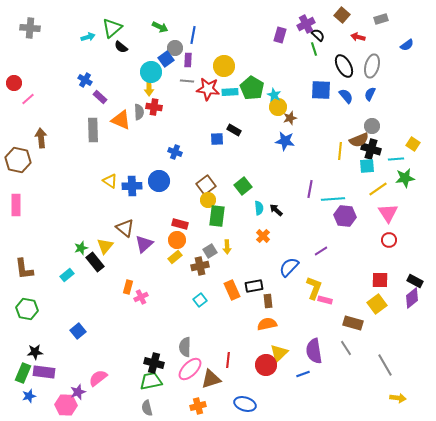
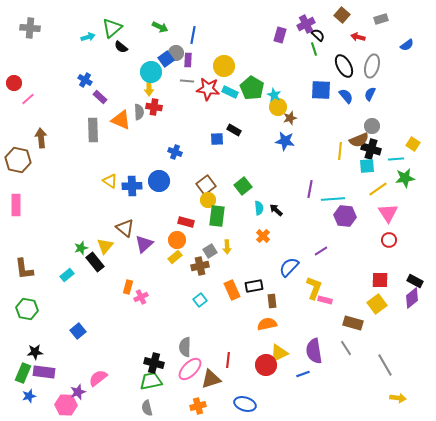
gray circle at (175, 48): moved 1 px right, 5 px down
cyan rectangle at (230, 92): rotated 28 degrees clockwise
red rectangle at (180, 224): moved 6 px right, 2 px up
brown rectangle at (268, 301): moved 4 px right
yellow triangle at (279, 353): rotated 18 degrees clockwise
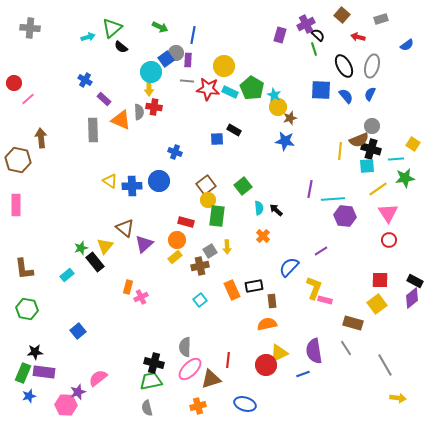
purple rectangle at (100, 97): moved 4 px right, 2 px down
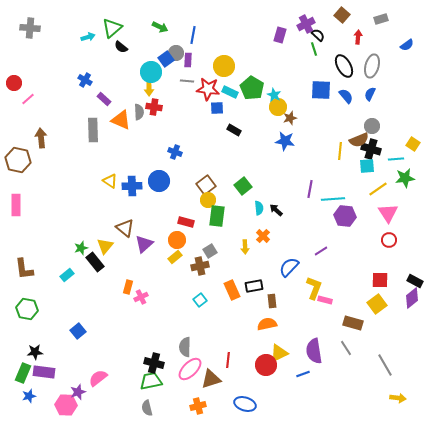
red arrow at (358, 37): rotated 80 degrees clockwise
blue square at (217, 139): moved 31 px up
yellow arrow at (227, 247): moved 18 px right
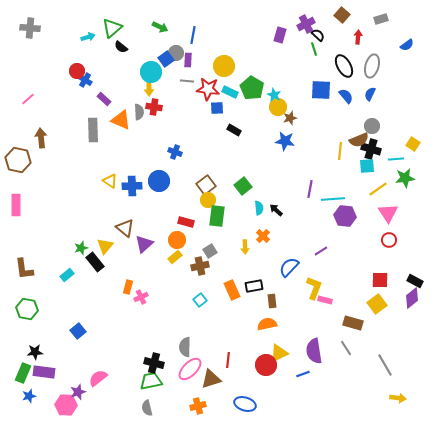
red circle at (14, 83): moved 63 px right, 12 px up
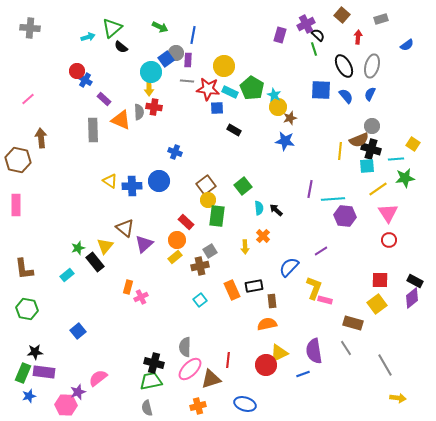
red rectangle at (186, 222): rotated 28 degrees clockwise
green star at (81, 248): moved 3 px left
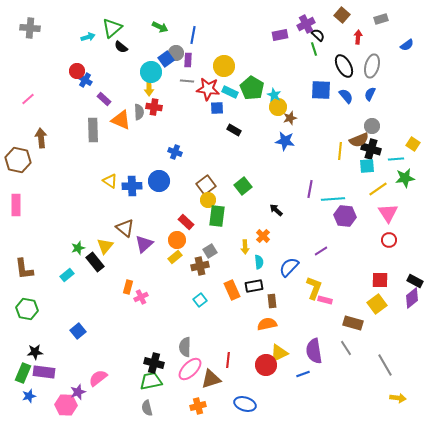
purple rectangle at (280, 35): rotated 63 degrees clockwise
cyan semicircle at (259, 208): moved 54 px down
